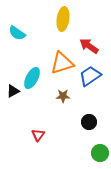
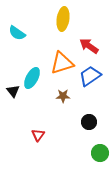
black triangle: rotated 40 degrees counterclockwise
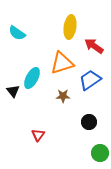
yellow ellipse: moved 7 px right, 8 px down
red arrow: moved 5 px right
blue trapezoid: moved 4 px down
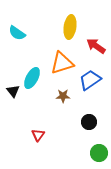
red arrow: moved 2 px right
green circle: moved 1 px left
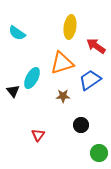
black circle: moved 8 px left, 3 px down
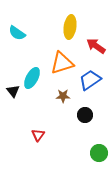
black circle: moved 4 px right, 10 px up
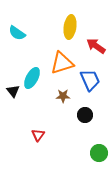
blue trapezoid: rotated 100 degrees clockwise
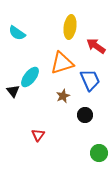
cyan ellipse: moved 2 px left, 1 px up; rotated 10 degrees clockwise
brown star: rotated 24 degrees counterclockwise
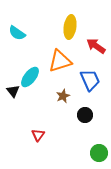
orange triangle: moved 2 px left, 2 px up
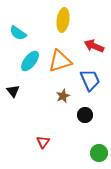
yellow ellipse: moved 7 px left, 7 px up
cyan semicircle: moved 1 px right
red arrow: moved 2 px left; rotated 12 degrees counterclockwise
cyan ellipse: moved 16 px up
red triangle: moved 5 px right, 7 px down
